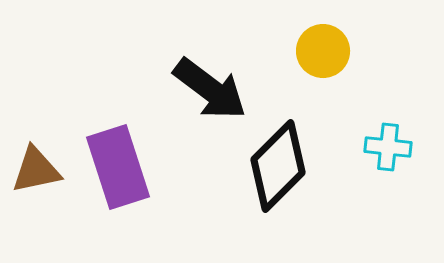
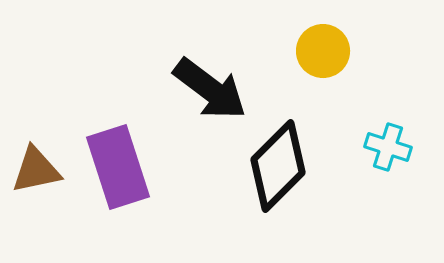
cyan cross: rotated 12 degrees clockwise
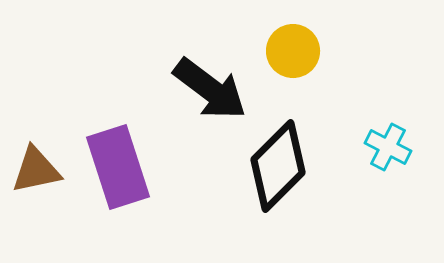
yellow circle: moved 30 px left
cyan cross: rotated 9 degrees clockwise
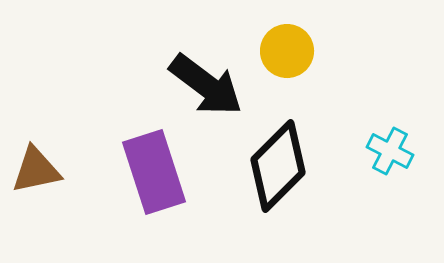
yellow circle: moved 6 px left
black arrow: moved 4 px left, 4 px up
cyan cross: moved 2 px right, 4 px down
purple rectangle: moved 36 px right, 5 px down
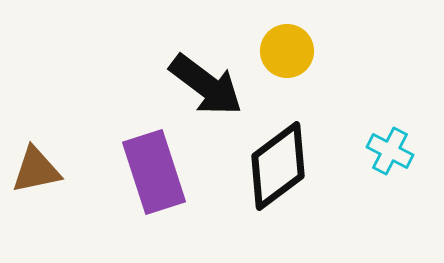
black diamond: rotated 8 degrees clockwise
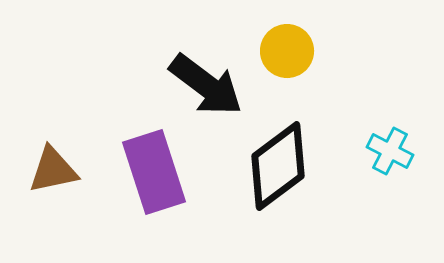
brown triangle: moved 17 px right
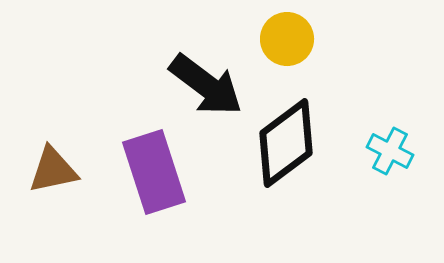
yellow circle: moved 12 px up
black diamond: moved 8 px right, 23 px up
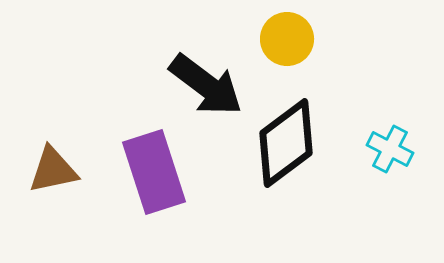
cyan cross: moved 2 px up
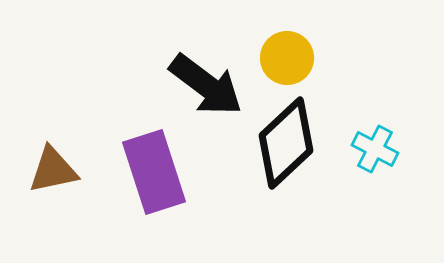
yellow circle: moved 19 px down
black diamond: rotated 6 degrees counterclockwise
cyan cross: moved 15 px left
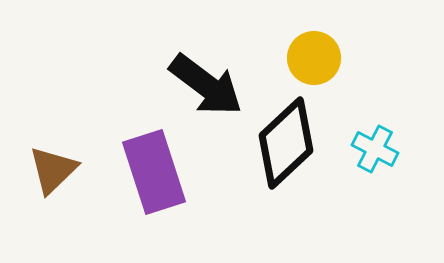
yellow circle: moved 27 px right
brown triangle: rotated 32 degrees counterclockwise
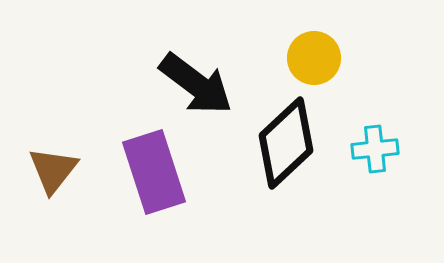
black arrow: moved 10 px left, 1 px up
cyan cross: rotated 33 degrees counterclockwise
brown triangle: rotated 8 degrees counterclockwise
